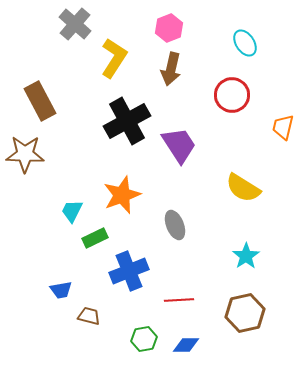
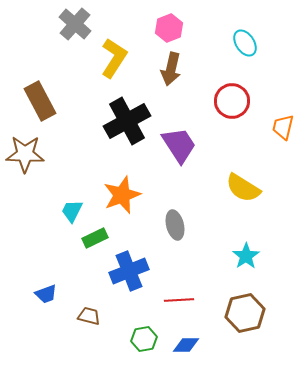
red circle: moved 6 px down
gray ellipse: rotated 8 degrees clockwise
blue trapezoid: moved 15 px left, 4 px down; rotated 10 degrees counterclockwise
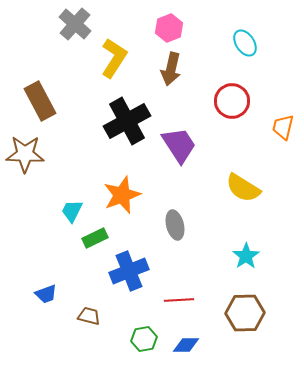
brown hexagon: rotated 12 degrees clockwise
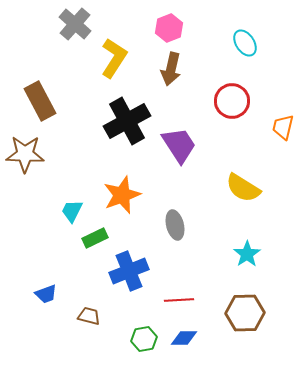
cyan star: moved 1 px right, 2 px up
blue diamond: moved 2 px left, 7 px up
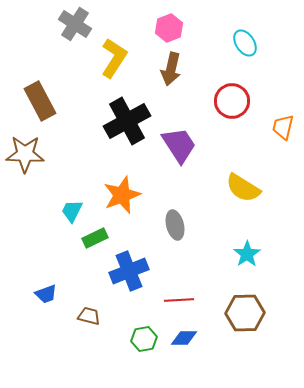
gray cross: rotated 8 degrees counterclockwise
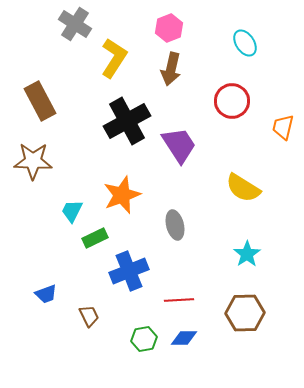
brown star: moved 8 px right, 7 px down
brown trapezoid: rotated 50 degrees clockwise
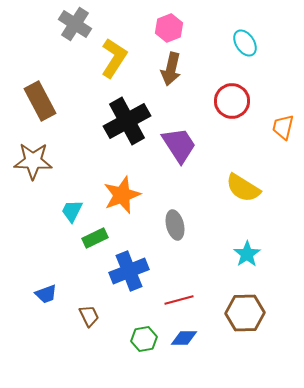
red line: rotated 12 degrees counterclockwise
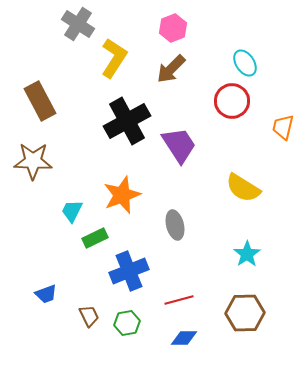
gray cross: moved 3 px right
pink hexagon: moved 4 px right
cyan ellipse: moved 20 px down
brown arrow: rotated 32 degrees clockwise
green hexagon: moved 17 px left, 16 px up
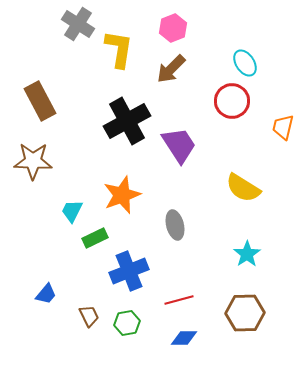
yellow L-shape: moved 5 px right, 9 px up; rotated 24 degrees counterclockwise
blue trapezoid: rotated 30 degrees counterclockwise
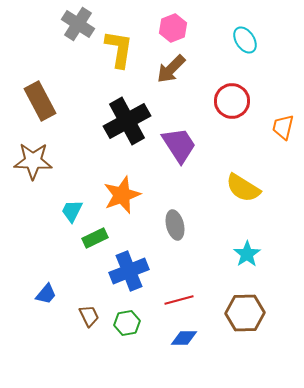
cyan ellipse: moved 23 px up
